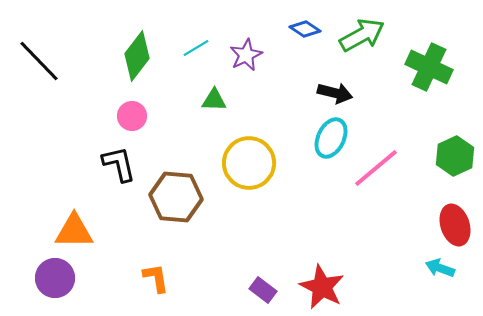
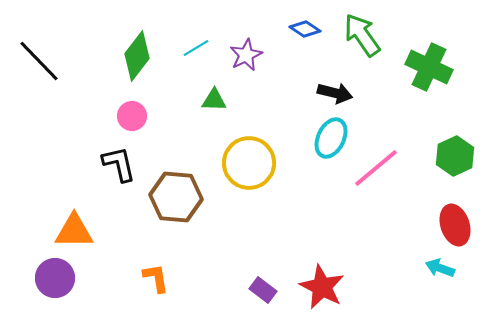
green arrow: rotated 96 degrees counterclockwise
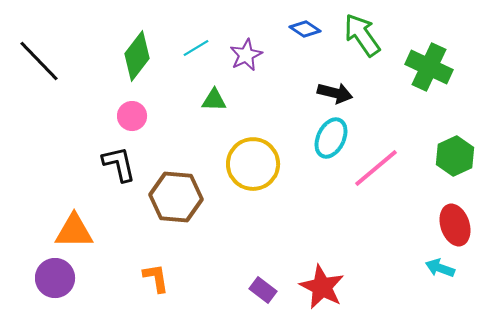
yellow circle: moved 4 px right, 1 px down
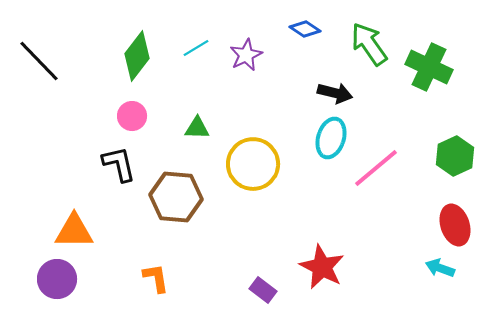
green arrow: moved 7 px right, 9 px down
green triangle: moved 17 px left, 28 px down
cyan ellipse: rotated 9 degrees counterclockwise
purple circle: moved 2 px right, 1 px down
red star: moved 20 px up
